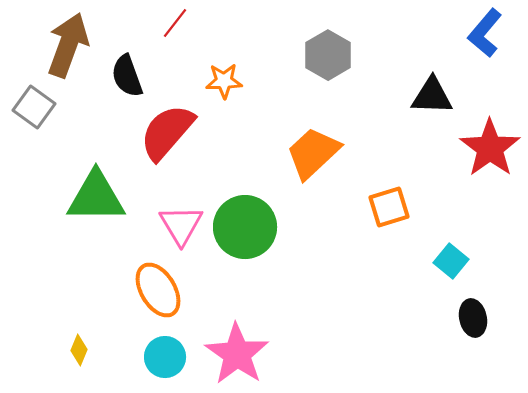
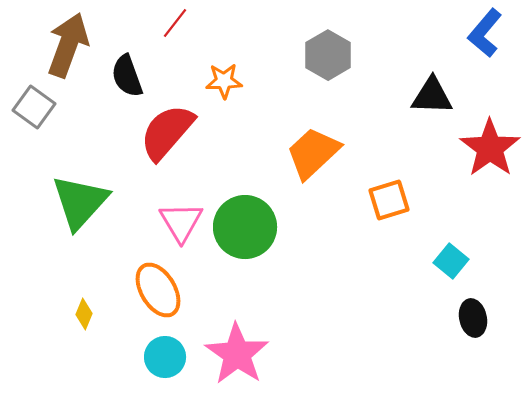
green triangle: moved 16 px left, 5 px down; rotated 48 degrees counterclockwise
orange square: moved 7 px up
pink triangle: moved 3 px up
yellow diamond: moved 5 px right, 36 px up
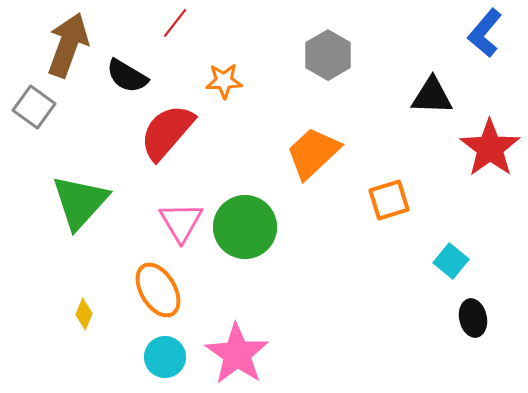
black semicircle: rotated 39 degrees counterclockwise
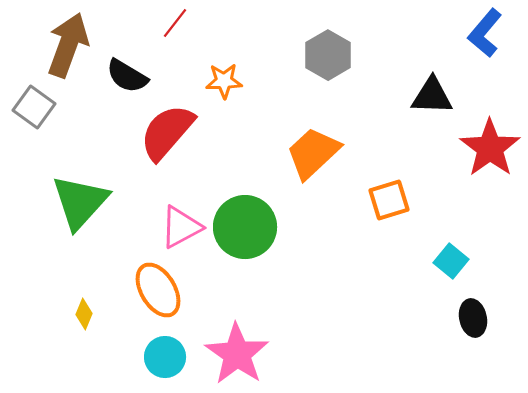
pink triangle: moved 5 px down; rotated 33 degrees clockwise
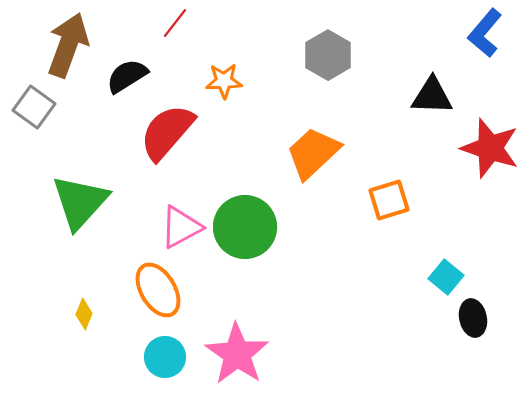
black semicircle: rotated 117 degrees clockwise
red star: rotated 18 degrees counterclockwise
cyan square: moved 5 px left, 16 px down
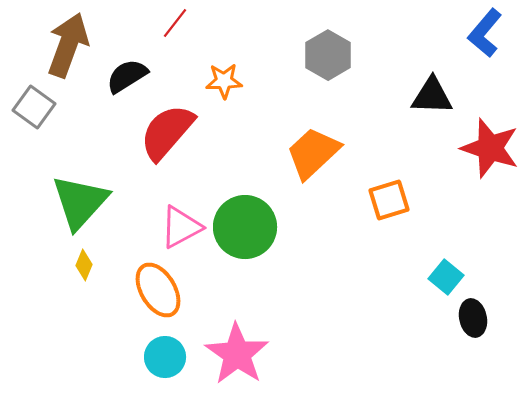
yellow diamond: moved 49 px up
